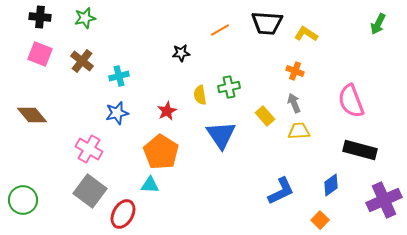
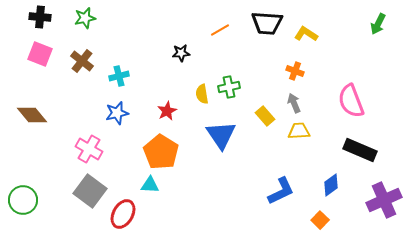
yellow semicircle: moved 2 px right, 1 px up
black rectangle: rotated 8 degrees clockwise
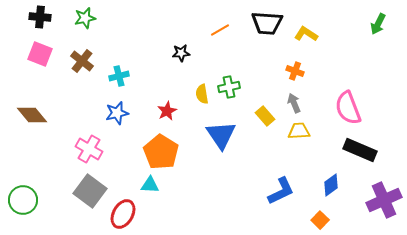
pink semicircle: moved 3 px left, 7 px down
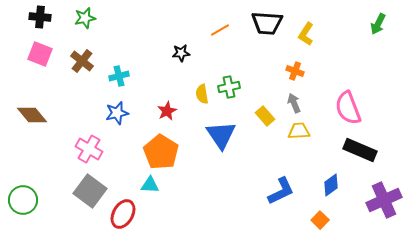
yellow L-shape: rotated 90 degrees counterclockwise
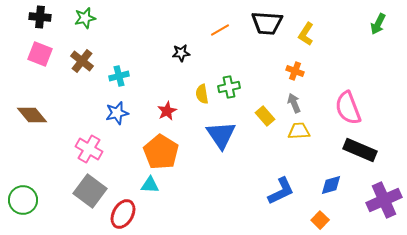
blue diamond: rotated 20 degrees clockwise
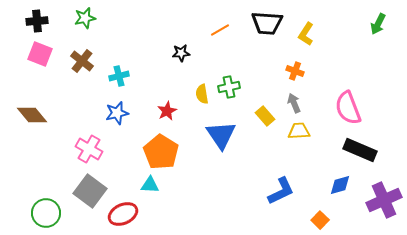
black cross: moved 3 px left, 4 px down; rotated 10 degrees counterclockwise
blue diamond: moved 9 px right
green circle: moved 23 px right, 13 px down
red ellipse: rotated 36 degrees clockwise
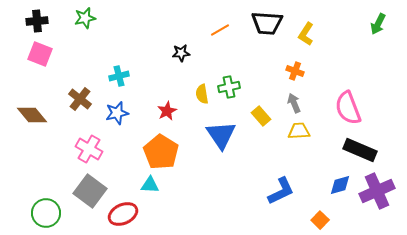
brown cross: moved 2 px left, 38 px down
yellow rectangle: moved 4 px left
purple cross: moved 7 px left, 9 px up
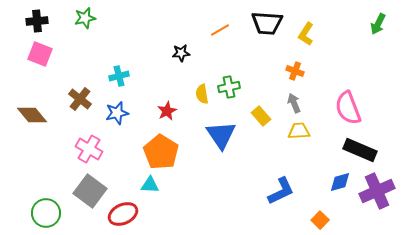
blue diamond: moved 3 px up
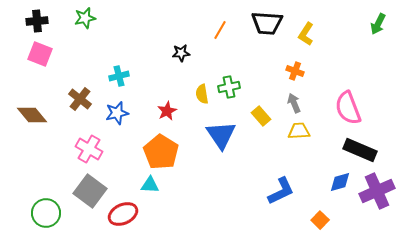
orange line: rotated 30 degrees counterclockwise
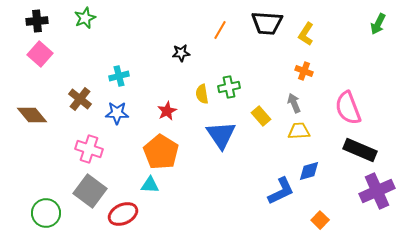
green star: rotated 10 degrees counterclockwise
pink square: rotated 20 degrees clockwise
orange cross: moved 9 px right
blue star: rotated 15 degrees clockwise
pink cross: rotated 12 degrees counterclockwise
blue diamond: moved 31 px left, 11 px up
